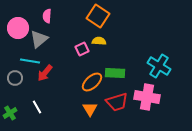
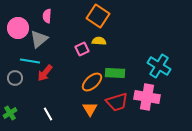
white line: moved 11 px right, 7 px down
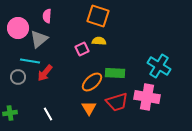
orange square: rotated 15 degrees counterclockwise
gray circle: moved 3 px right, 1 px up
orange triangle: moved 1 px left, 1 px up
green cross: rotated 24 degrees clockwise
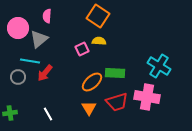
orange square: rotated 15 degrees clockwise
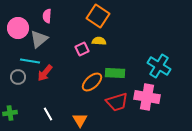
orange triangle: moved 9 px left, 12 px down
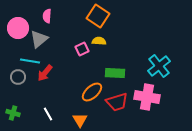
cyan cross: rotated 20 degrees clockwise
orange ellipse: moved 10 px down
green cross: moved 3 px right; rotated 24 degrees clockwise
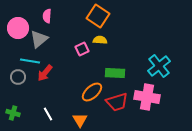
yellow semicircle: moved 1 px right, 1 px up
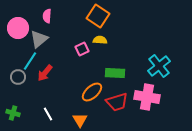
cyan line: rotated 66 degrees counterclockwise
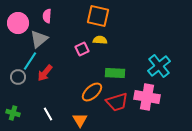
orange square: rotated 20 degrees counterclockwise
pink circle: moved 5 px up
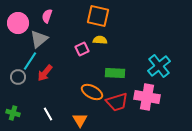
pink semicircle: rotated 16 degrees clockwise
orange ellipse: rotated 70 degrees clockwise
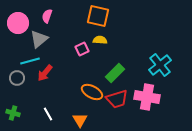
cyan line: rotated 42 degrees clockwise
cyan cross: moved 1 px right, 1 px up
green rectangle: rotated 48 degrees counterclockwise
gray circle: moved 1 px left, 1 px down
red trapezoid: moved 3 px up
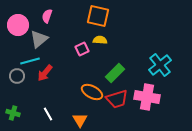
pink circle: moved 2 px down
gray circle: moved 2 px up
